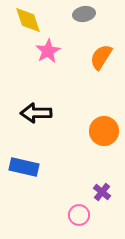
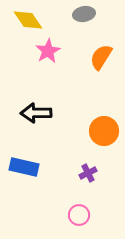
yellow diamond: rotated 16 degrees counterclockwise
purple cross: moved 14 px left, 19 px up; rotated 24 degrees clockwise
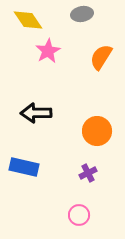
gray ellipse: moved 2 px left
orange circle: moved 7 px left
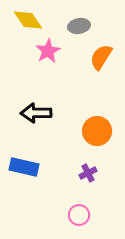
gray ellipse: moved 3 px left, 12 px down
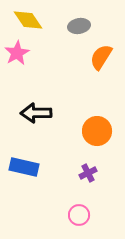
pink star: moved 31 px left, 2 px down
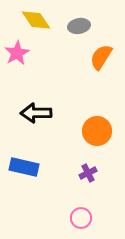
yellow diamond: moved 8 px right
pink circle: moved 2 px right, 3 px down
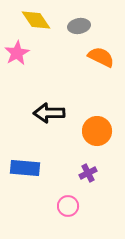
orange semicircle: rotated 84 degrees clockwise
black arrow: moved 13 px right
blue rectangle: moved 1 px right, 1 px down; rotated 8 degrees counterclockwise
pink circle: moved 13 px left, 12 px up
